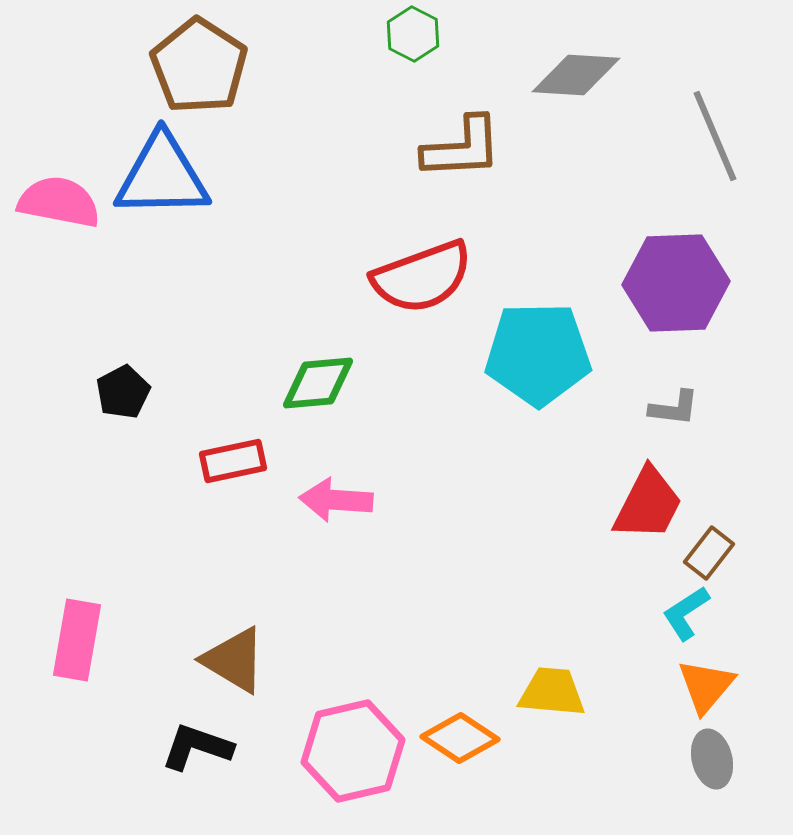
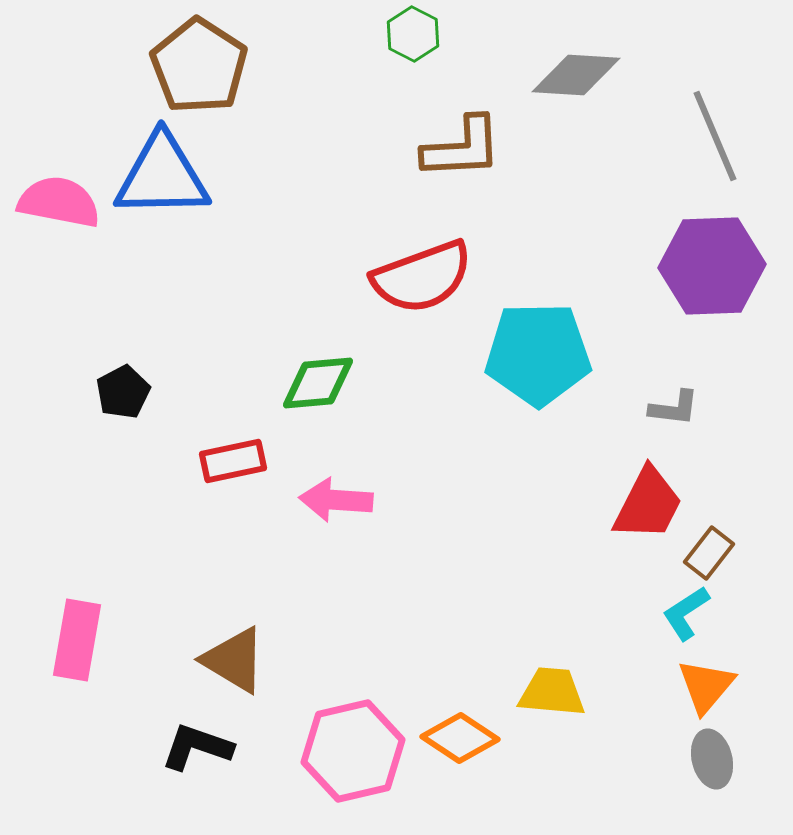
purple hexagon: moved 36 px right, 17 px up
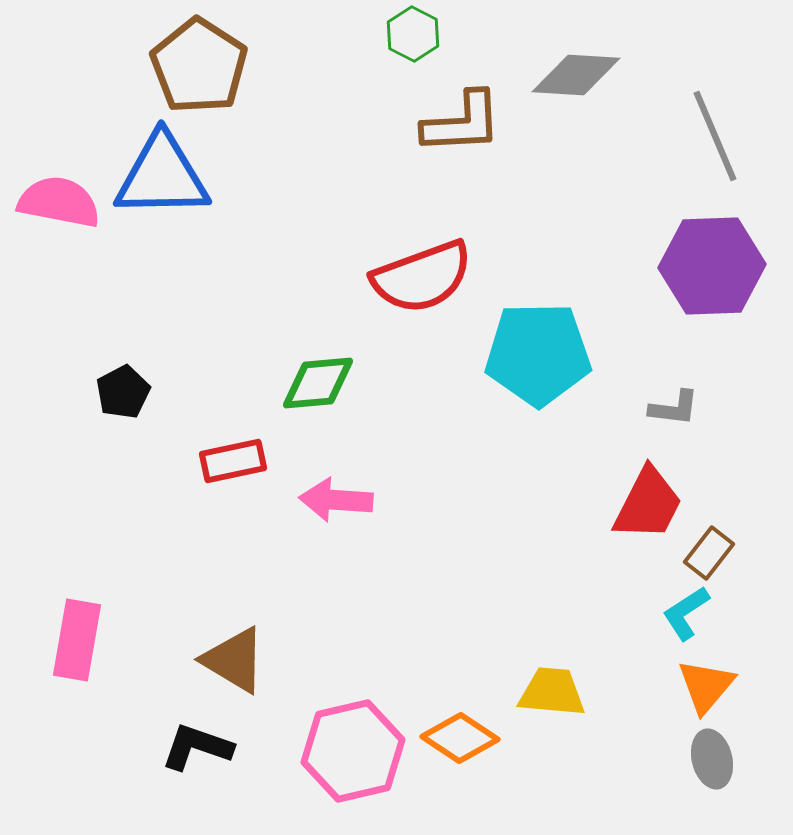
brown L-shape: moved 25 px up
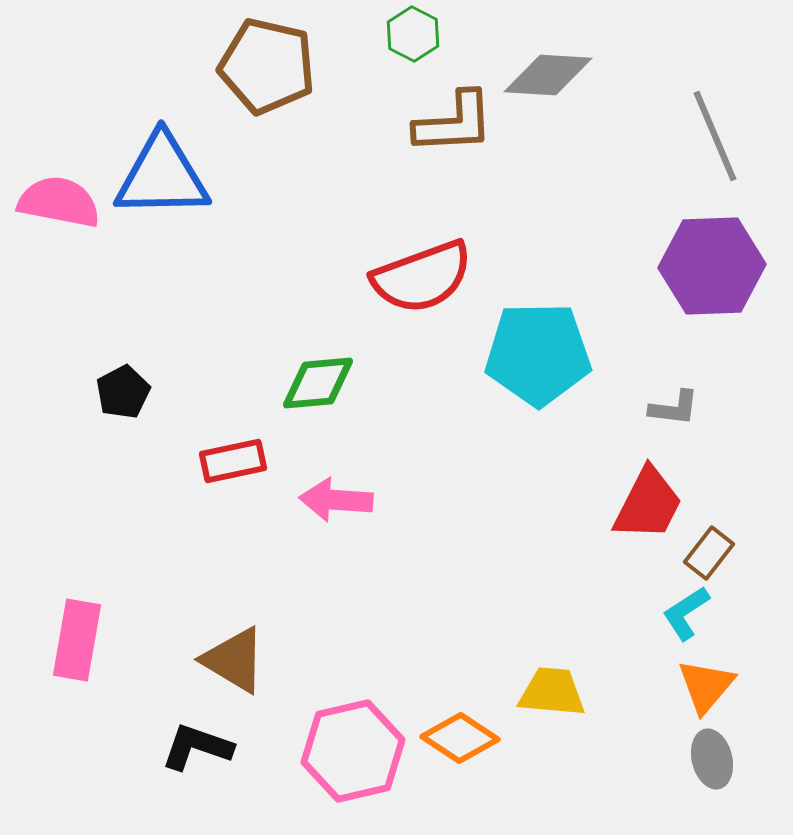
brown pentagon: moved 68 px right; rotated 20 degrees counterclockwise
gray diamond: moved 28 px left
brown L-shape: moved 8 px left
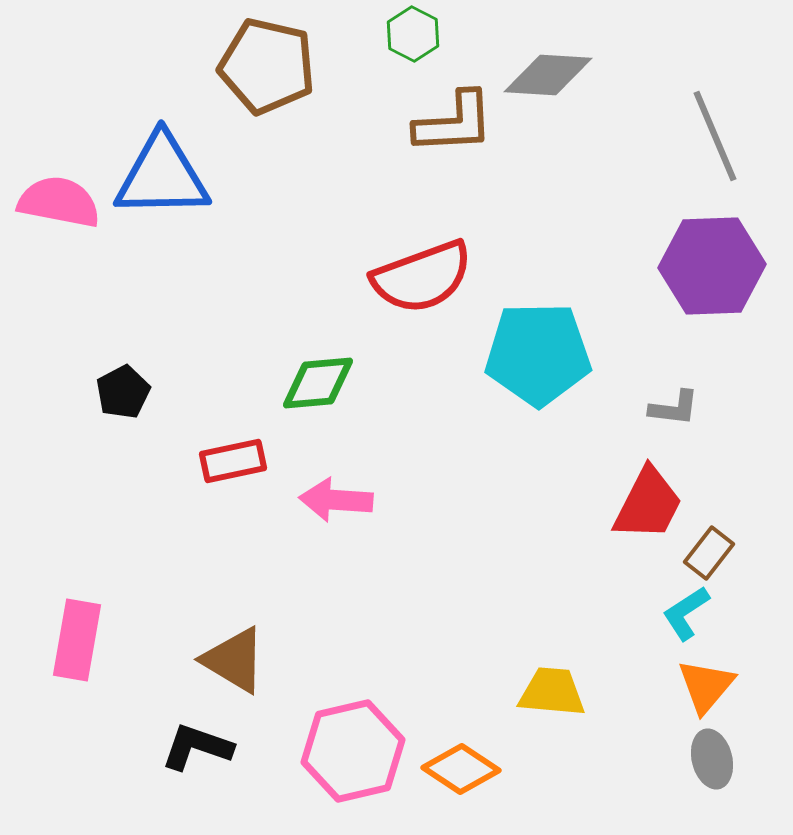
orange diamond: moved 1 px right, 31 px down
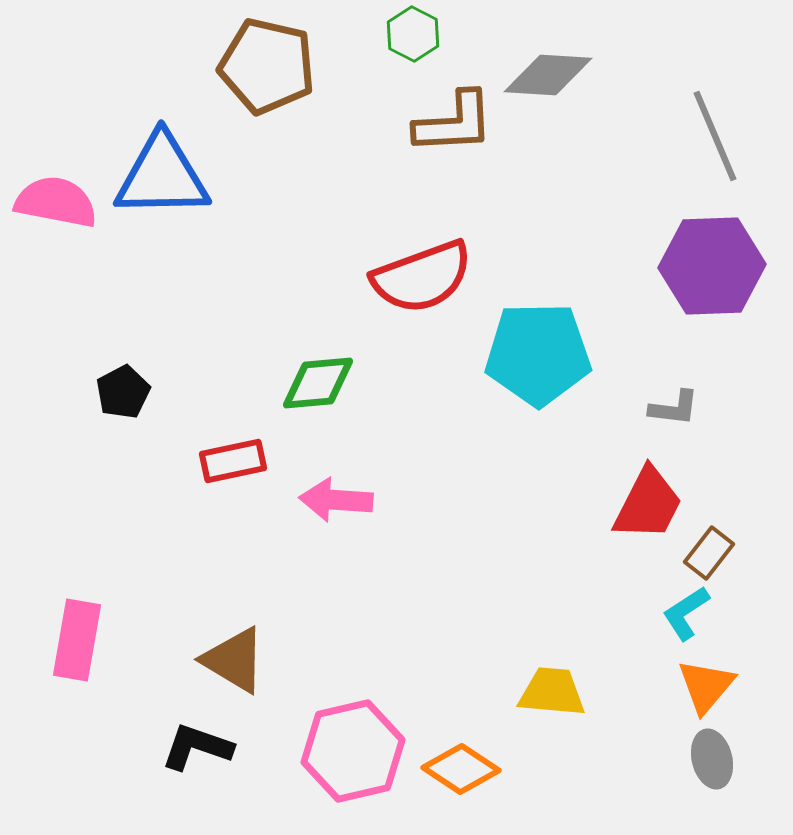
pink semicircle: moved 3 px left
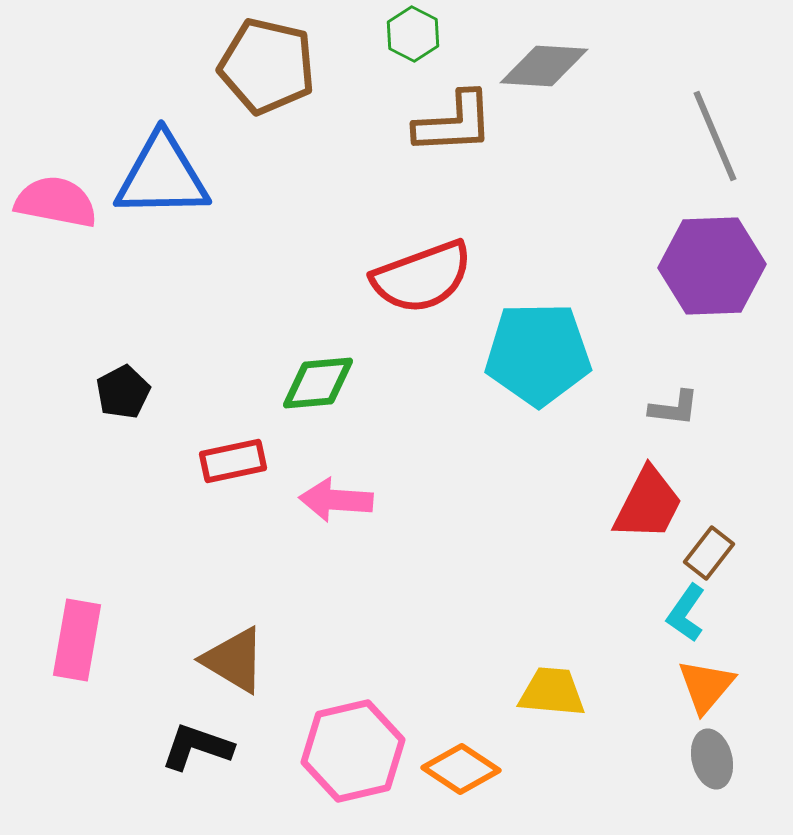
gray diamond: moved 4 px left, 9 px up
cyan L-shape: rotated 22 degrees counterclockwise
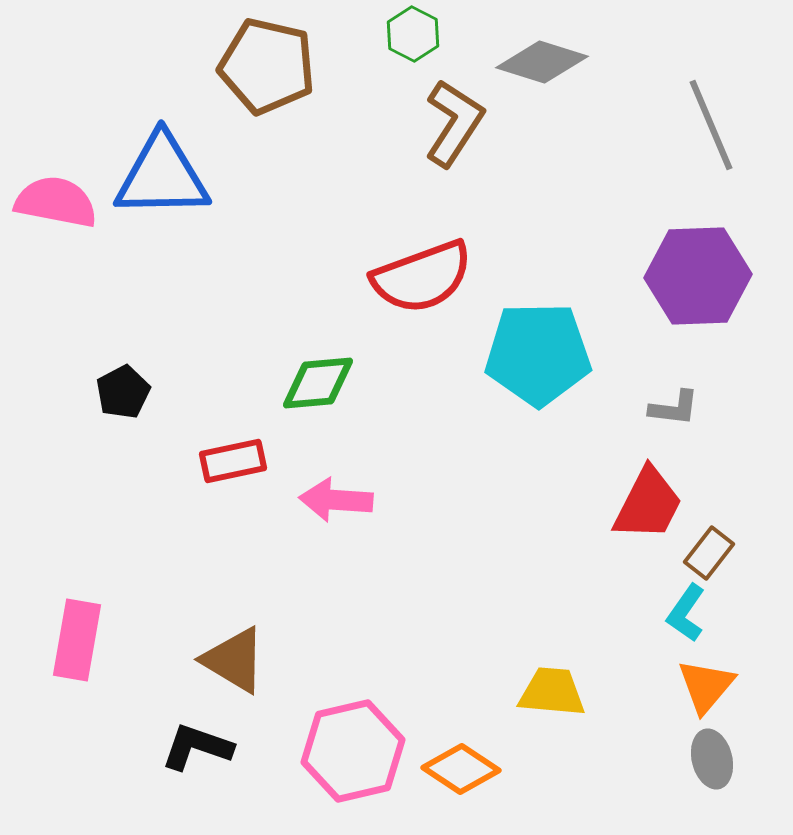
gray diamond: moved 2 px left, 4 px up; rotated 14 degrees clockwise
brown L-shape: rotated 54 degrees counterclockwise
gray line: moved 4 px left, 11 px up
purple hexagon: moved 14 px left, 10 px down
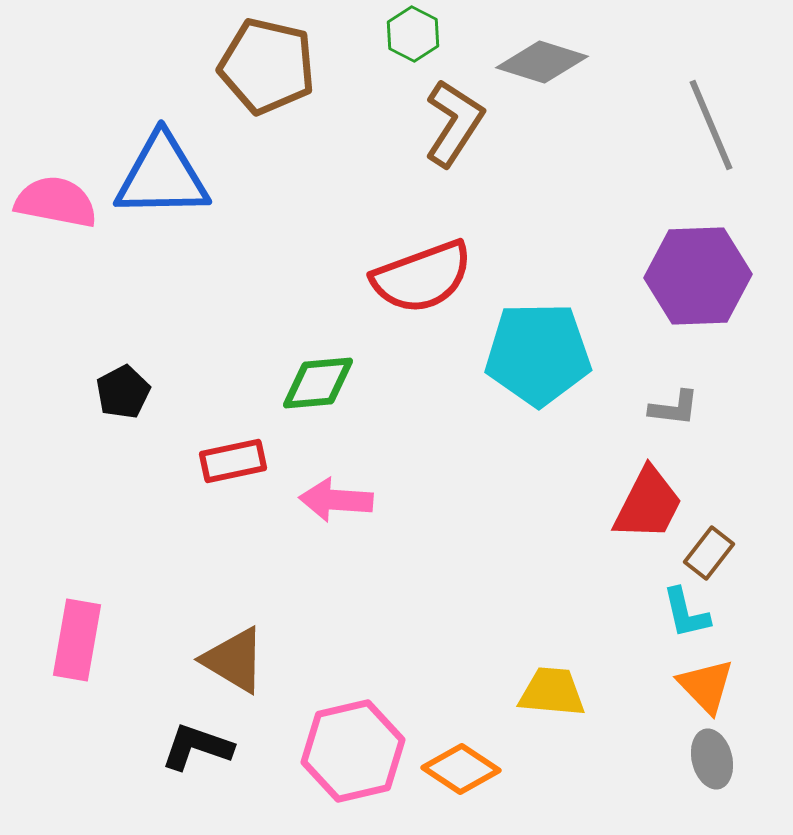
cyan L-shape: rotated 48 degrees counterclockwise
orange triangle: rotated 24 degrees counterclockwise
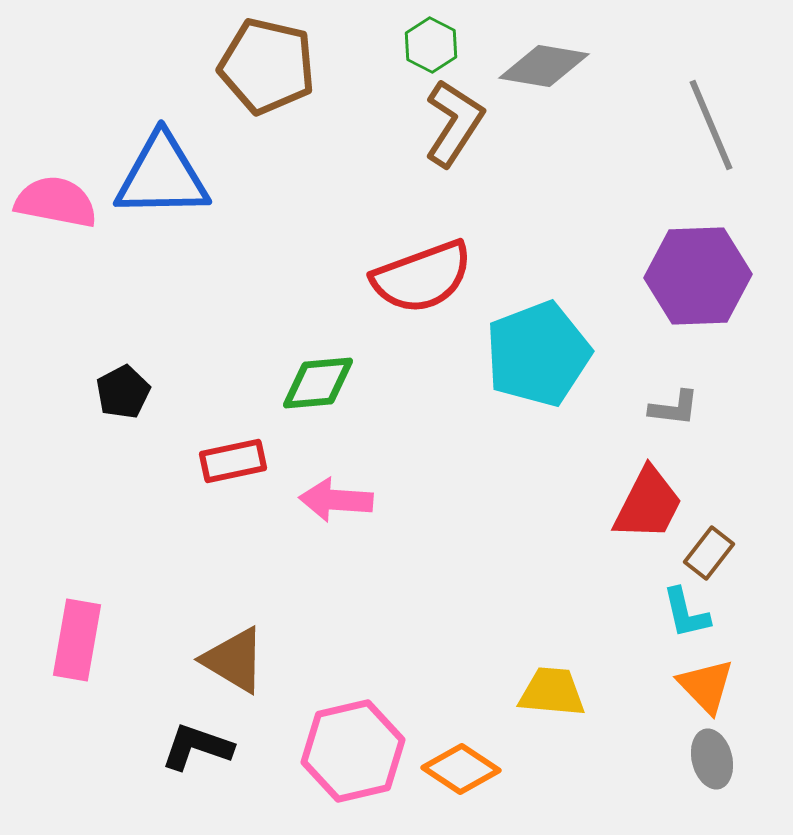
green hexagon: moved 18 px right, 11 px down
gray diamond: moved 2 px right, 4 px down; rotated 8 degrees counterclockwise
cyan pentagon: rotated 20 degrees counterclockwise
